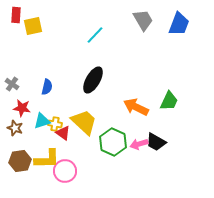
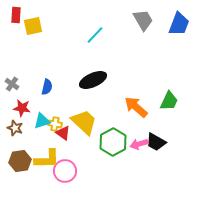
black ellipse: rotated 36 degrees clockwise
orange arrow: rotated 15 degrees clockwise
green hexagon: rotated 8 degrees clockwise
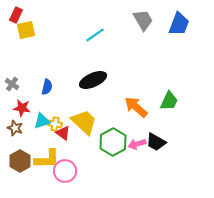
red rectangle: rotated 21 degrees clockwise
yellow square: moved 7 px left, 4 px down
cyan line: rotated 12 degrees clockwise
pink arrow: moved 2 px left
brown hexagon: rotated 20 degrees counterclockwise
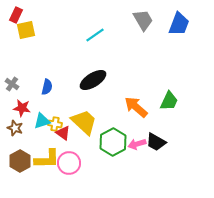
black ellipse: rotated 8 degrees counterclockwise
pink circle: moved 4 px right, 8 px up
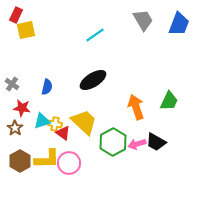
orange arrow: rotated 30 degrees clockwise
brown star: rotated 14 degrees clockwise
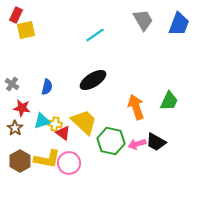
green hexagon: moved 2 px left, 1 px up; rotated 20 degrees counterclockwise
yellow L-shape: rotated 12 degrees clockwise
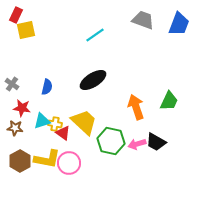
gray trapezoid: rotated 40 degrees counterclockwise
brown star: rotated 28 degrees counterclockwise
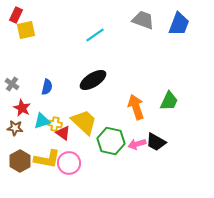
red star: rotated 18 degrees clockwise
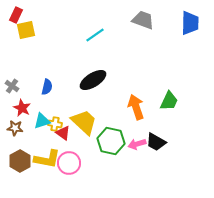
blue trapezoid: moved 11 px right, 1 px up; rotated 20 degrees counterclockwise
gray cross: moved 2 px down
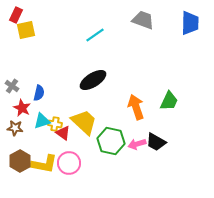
blue semicircle: moved 8 px left, 6 px down
yellow L-shape: moved 3 px left, 5 px down
